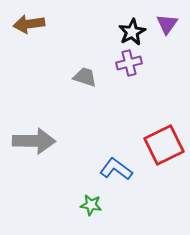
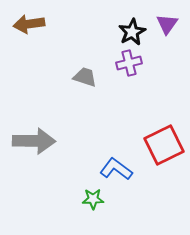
green star: moved 2 px right, 6 px up; rotated 10 degrees counterclockwise
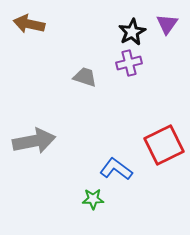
brown arrow: rotated 20 degrees clockwise
gray arrow: rotated 12 degrees counterclockwise
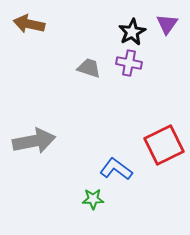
purple cross: rotated 25 degrees clockwise
gray trapezoid: moved 4 px right, 9 px up
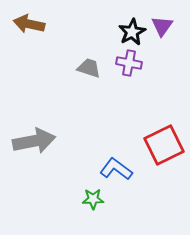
purple triangle: moved 5 px left, 2 px down
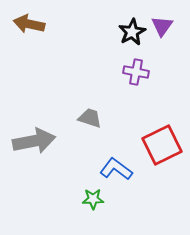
purple cross: moved 7 px right, 9 px down
gray trapezoid: moved 1 px right, 50 px down
red square: moved 2 px left
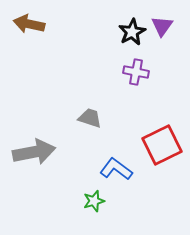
gray arrow: moved 11 px down
green star: moved 1 px right, 2 px down; rotated 15 degrees counterclockwise
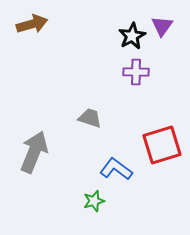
brown arrow: moved 3 px right; rotated 152 degrees clockwise
black star: moved 4 px down
purple cross: rotated 10 degrees counterclockwise
red square: rotated 9 degrees clockwise
gray arrow: rotated 57 degrees counterclockwise
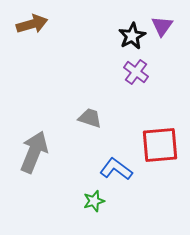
purple cross: rotated 35 degrees clockwise
red square: moved 2 px left; rotated 12 degrees clockwise
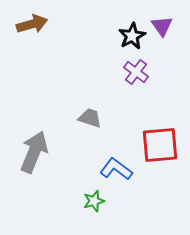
purple triangle: rotated 10 degrees counterclockwise
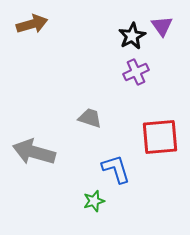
purple cross: rotated 30 degrees clockwise
red square: moved 8 px up
gray arrow: rotated 96 degrees counterclockwise
blue L-shape: rotated 36 degrees clockwise
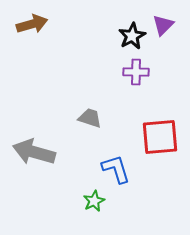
purple triangle: moved 1 px right, 1 px up; rotated 20 degrees clockwise
purple cross: rotated 25 degrees clockwise
green star: rotated 10 degrees counterclockwise
